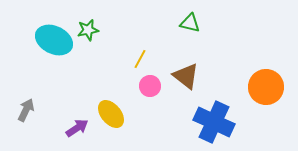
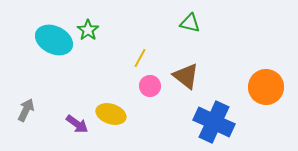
green star: rotated 25 degrees counterclockwise
yellow line: moved 1 px up
yellow ellipse: rotated 32 degrees counterclockwise
purple arrow: moved 4 px up; rotated 70 degrees clockwise
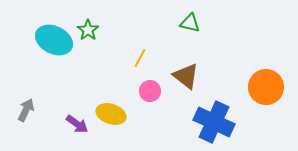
pink circle: moved 5 px down
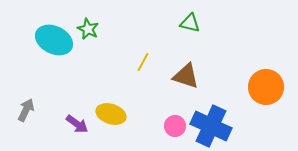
green star: moved 1 px up; rotated 10 degrees counterclockwise
yellow line: moved 3 px right, 4 px down
brown triangle: rotated 20 degrees counterclockwise
pink circle: moved 25 px right, 35 px down
blue cross: moved 3 px left, 4 px down
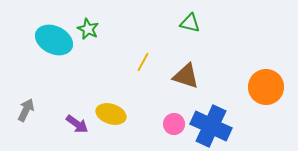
pink circle: moved 1 px left, 2 px up
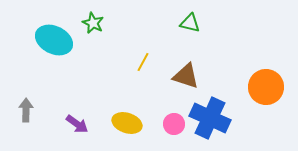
green star: moved 5 px right, 6 px up
gray arrow: rotated 25 degrees counterclockwise
yellow ellipse: moved 16 px right, 9 px down
blue cross: moved 1 px left, 8 px up
